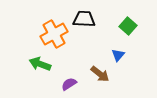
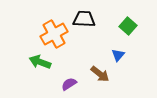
green arrow: moved 2 px up
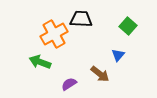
black trapezoid: moved 3 px left
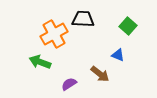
black trapezoid: moved 2 px right
blue triangle: rotated 48 degrees counterclockwise
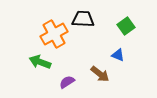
green square: moved 2 px left; rotated 12 degrees clockwise
purple semicircle: moved 2 px left, 2 px up
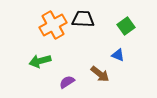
orange cross: moved 1 px left, 9 px up
green arrow: moved 1 px up; rotated 35 degrees counterclockwise
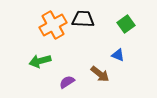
green square: moved 2 px up
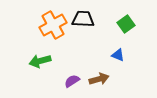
brown arrow: moved 1 px left, 5 px down; rotated 54 degrees counterclockwise
purple semicircle: moved 5 px right, 1 px up
